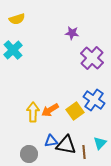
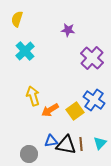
yellow semicircle: rotated 126 degrees clockwise
purple star: moved 4 px left, 3 px up
cyan cross: moved 12 px right, 1 px down
yellow arrow: moved 16 px up; rotated 18 degrees counterclockwise
brown line: moved 3 px left, 8 px up
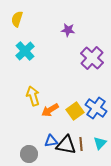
blue cross: moved 2 px right, 8 px down
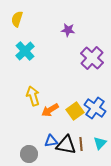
blue cross: moved 1 px left
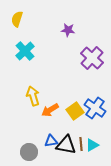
cyan triangle: moved 8 px left, 2 px down; rotated 16 degrees clockwise
gray circle: moved 2 px up
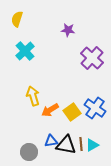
yellow square: moved 3 px left, 1 px down
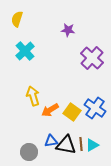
yellow square: rotated 18 degrees counterclockwise
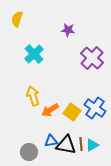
cyan cross: moved 9 px right, 3 px down
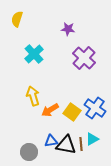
purple star: moved 1 px up
purple cross: moved 8 px left
cyan triangle: moved 6 px up
